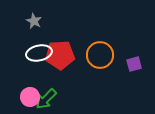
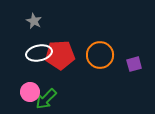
pink circle: moved 5 px up
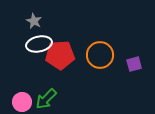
white ellipse: moved 9 px up
pink circle: moved 8 px left, 10 px down
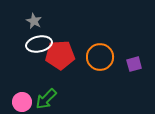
orange circle: moved 2 px down
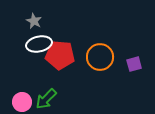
red pentagon: rotated 8 degrees clockwise
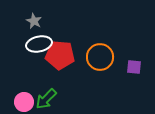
purple square: moved 3 px down; rotated 21 degrees clockwise
pink circle: moved 2 px right
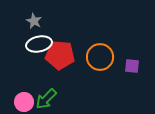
purple square: moved 2 px left, 1 px up
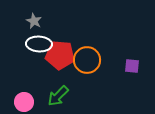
white ellipse: rotated 15 degrees clockwise
orange circle: moved 13 px left, 3 px down
green arrow: moved 12 px right, 3 px up
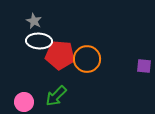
white ellipse: moved 3 px up
orange circle: moved 1 px up
purple square: moved 12 px right
green arrow: moved 2 px left
